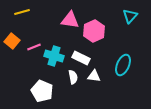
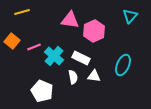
cyan cross: rotated 24 degrees clockwise
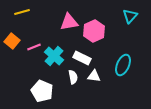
pink triangle: moved 1 px left, 2 px down; rotated 18 degrees counterclockwise
white rectangle: moved 1 px right
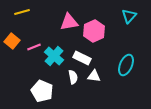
cyan triangle: moved 1 px left
cyan ellipse: moved 3 px right
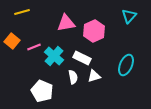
pink triangle: moved 3 px left, 1 px down
white triangle: rotated 24 degrees counterclockwise
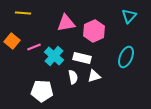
yellow line: moved 1 px right, 1 px down; rotated 21 degrees clockwise
white rectangle: rotated 12 degrees counterclockwise
cyan ellipse: moved 8 px up
white pentagon: rotated 20 degrees counterclockwise
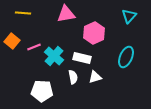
pink triangle: moved 9 px up
pink hexagon: moved 2 px down
white triangle: moved 1 px right, 1 px down
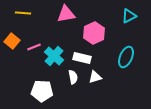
cyan triangle: rotated 21 degrees clockwise
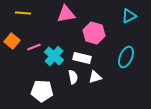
pink hexagon: rotated 20 degrees counterclockwise
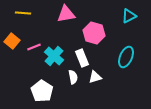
white rectangle: rotated 54 degrees clockwise
white pentagon: rotated 30 degrees clockwise
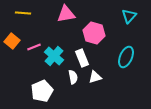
cyan triangle: rotated 21 degrees counterclockwise
white pentagon: rotated 15 degrees clockwise
